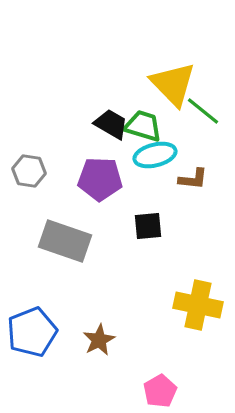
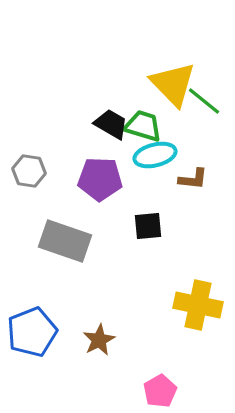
green line: moved 1 px right, 10 px up
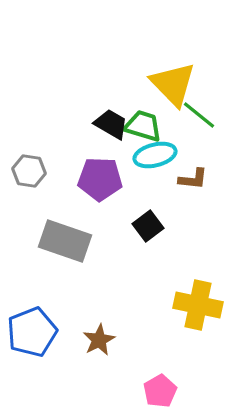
green line: moved 5 px left, 14 px down
black square: rotated 32 degrees counterclockwise
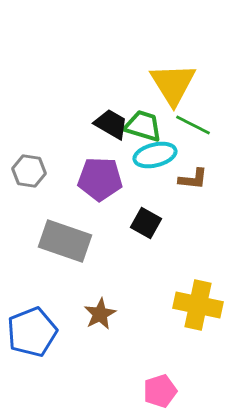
yellow triangle: rotated 12 degrees clockwise
green line: moved 6 px left, 10 px down; rotated 12 degrees counterclockwise
black square: moved 2 px left, 3 px up; rotated 24 degrees counterclockwise
brown star: moved 1 px right, 26 px up
pink pentagon: rotated 12 degrees clockwise
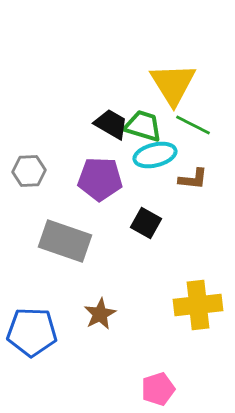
gray hexagon: rotated 12 degrees counterclockwise
yellow cross: rotated 18 degrees counterclockwise
blue pentagon: rotated 24 degrees clockwise
pink pentagon: moved 2 px left, 2 px up
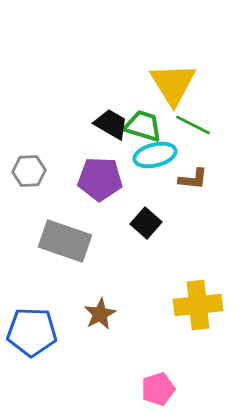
black square: rotated 12 degrees clockwise
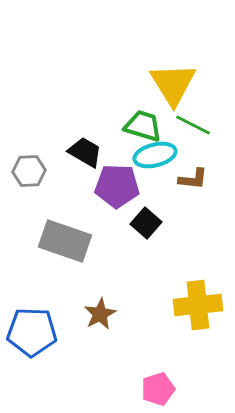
black trapezoid: moved 26 px left, 28 px down
purple pentagon: moved 17 px right, 7 px down
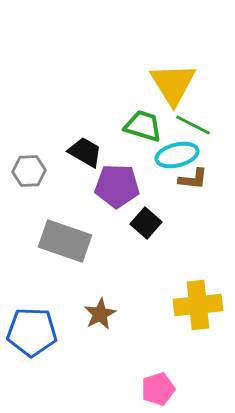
cyan ellipse: moved 22 px right
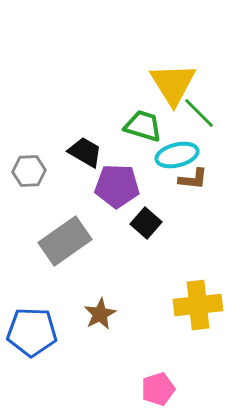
green line: moved 6 px right, 12 px up; rotated 18 degrees clockwise
gray rectangle: rotated 54 degrees counterclockwise
